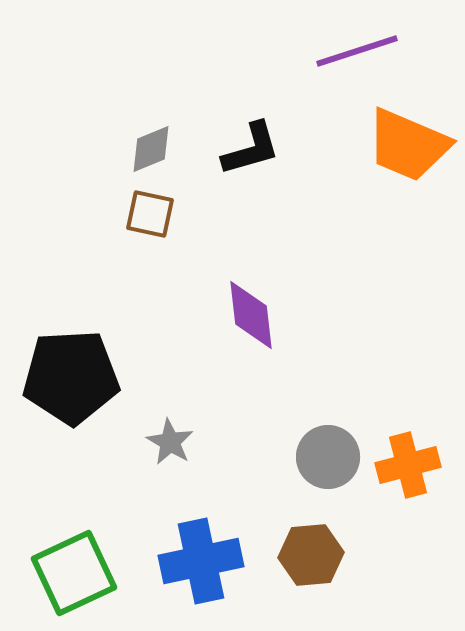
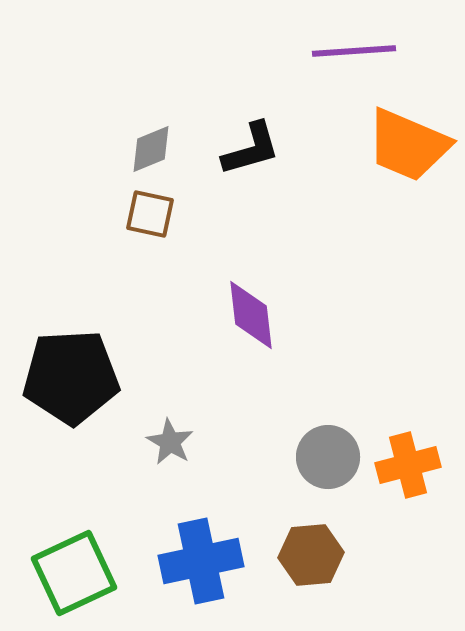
purple line: moved 3 px left; rotated 14 degrees clockwise
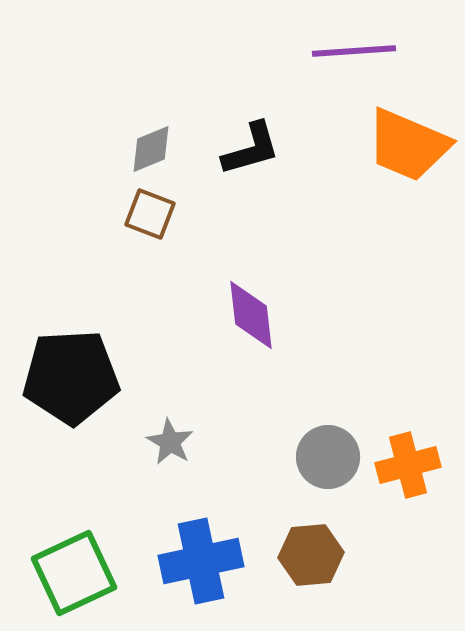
brown square: rotated 9 degrees clockwise
